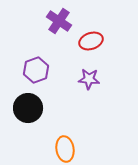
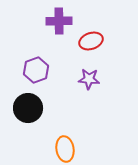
purple cross: rotated 35 degrees counterclockwise
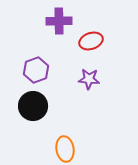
black circle: moved 5 px right, 2 px up
